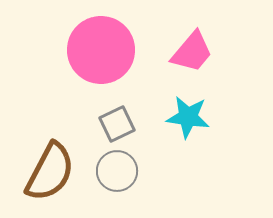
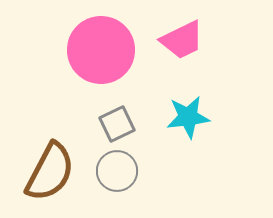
pink trapezoid: moved 10 px left, 12 px up; rotated 24 degrees clockwise
cyan star: rotated 15 degrees counterclockwise
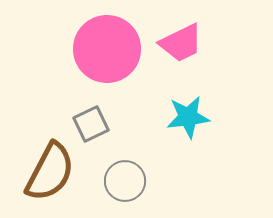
pink trapezoid: moved 1 px left, 3 px down
pink circle: moved 6 px right, 1 px up
gray square: moved 26 px left
gray circle: moved 8 px right, 10 px down
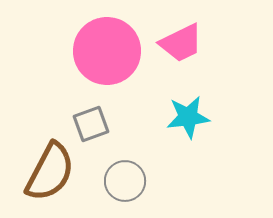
pink circle: moved 2 px down
gray square: rotated 6 degrees clockwise
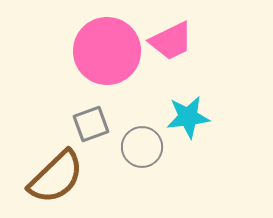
pink trapezoid: moved 10 px left, 2 px up
brown semicircle: moved 6 px right, 5 px down; rotated 18 degrees clockwise
gray circle: moved 17 px right, 34 px up
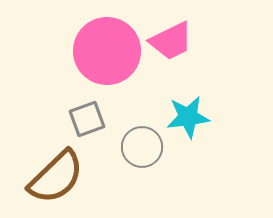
gray square: moved 4 px left, 5 px up
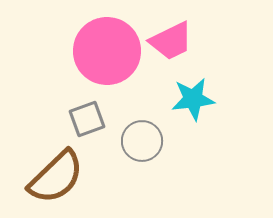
cyan star: moved 5 px right, 18 px up
gray circle: moved 6 px up
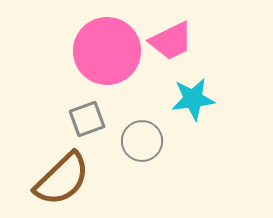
brown semicircle: moved 6 px right, 2 px down
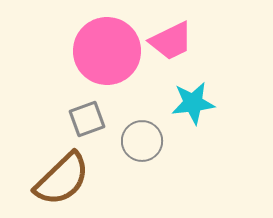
cyan star: moved 4 px down
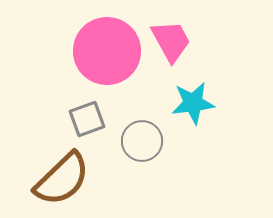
pink trapezoid: rotated 93 degrees counterclockwise
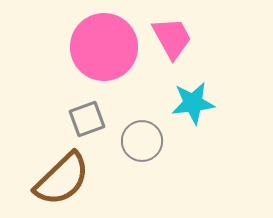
pink trapezoid: moved 1 px right, 3 px up
pink circle: moved 3 px left, 4 px up
